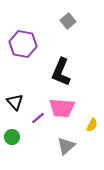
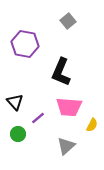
purple hexagon: moved 2 px right
pink trapezoid: moved 7 px right, 1 px up
green circle: moved 6 px right, 3 px up
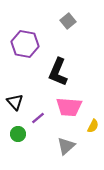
black L-shape: moved 3 px left
yellow semicircle: moved 1 px right, 1 px down
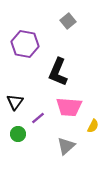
black triangle: rotated 18 degrees clockwise
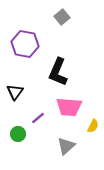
gray square: moved 6 px left, 4 px up
black triangle: moved 10 px up
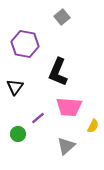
black triangle: moved 5 px up
